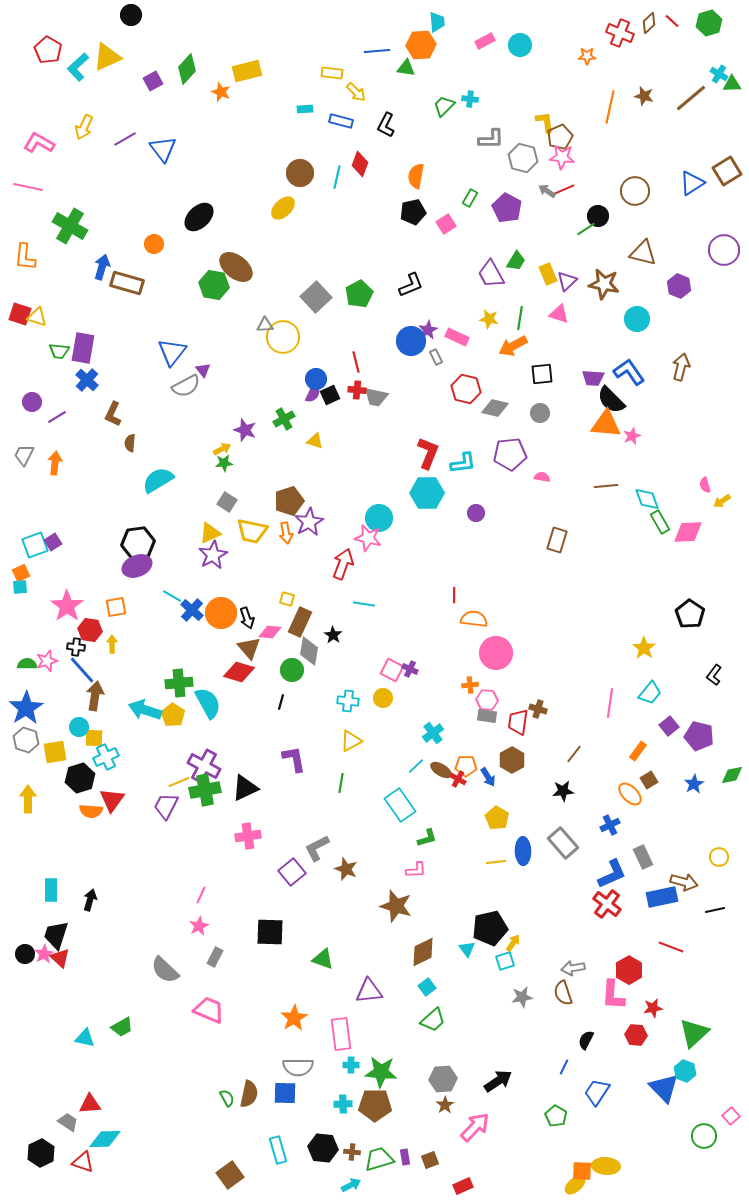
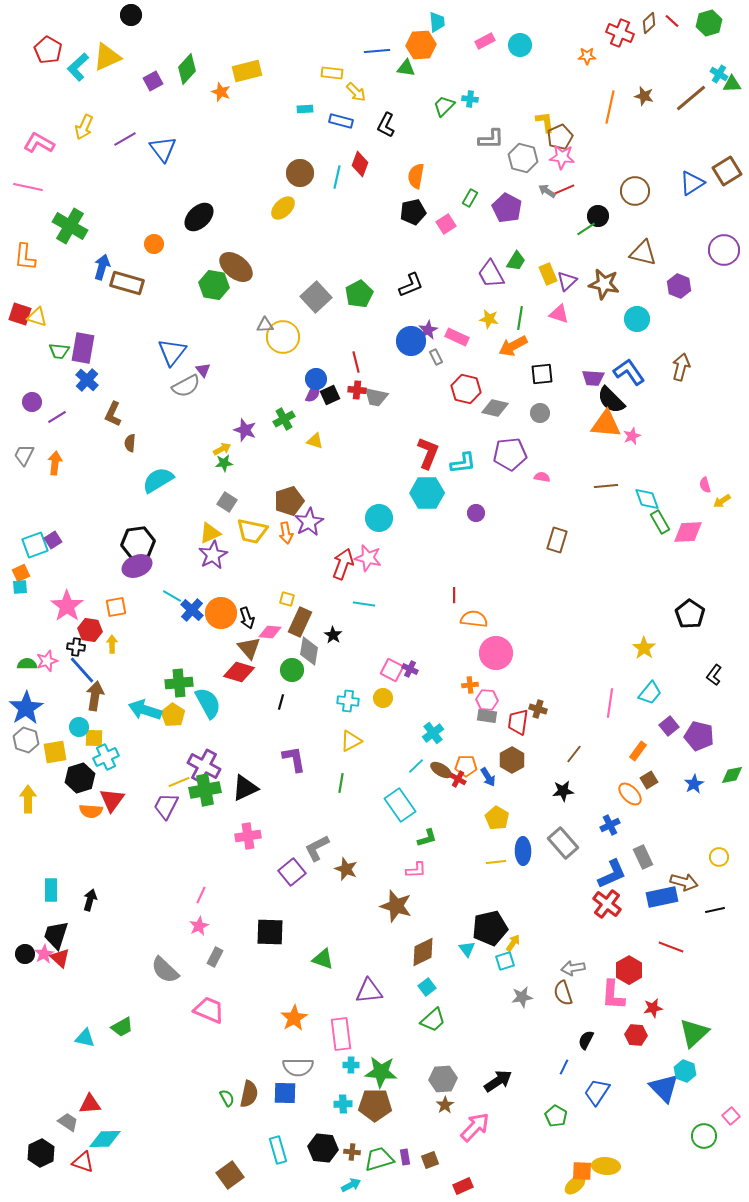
pink star at (368, 538): moved 20 px down
purple square at (53, 542): moved 2 px up
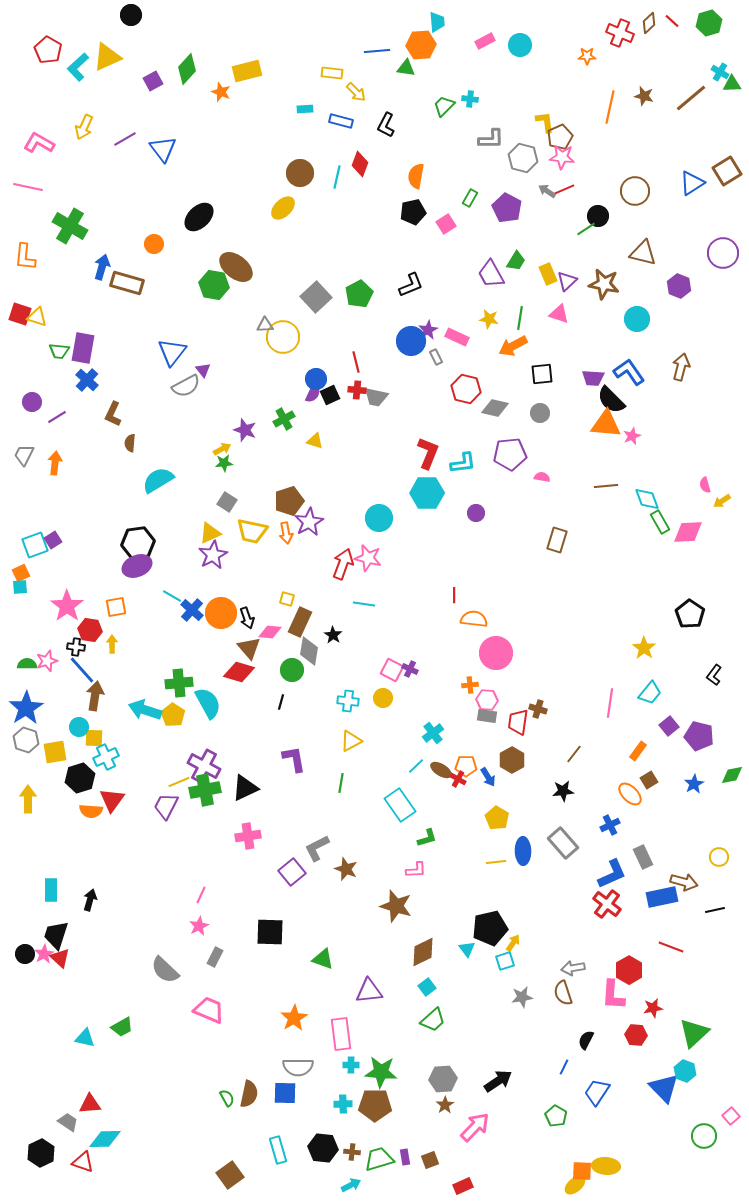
cyan cross at (719, 74): moved 1 px right, 2 px up
purple circle at (724, 250): moved 1 px left, 3 px down
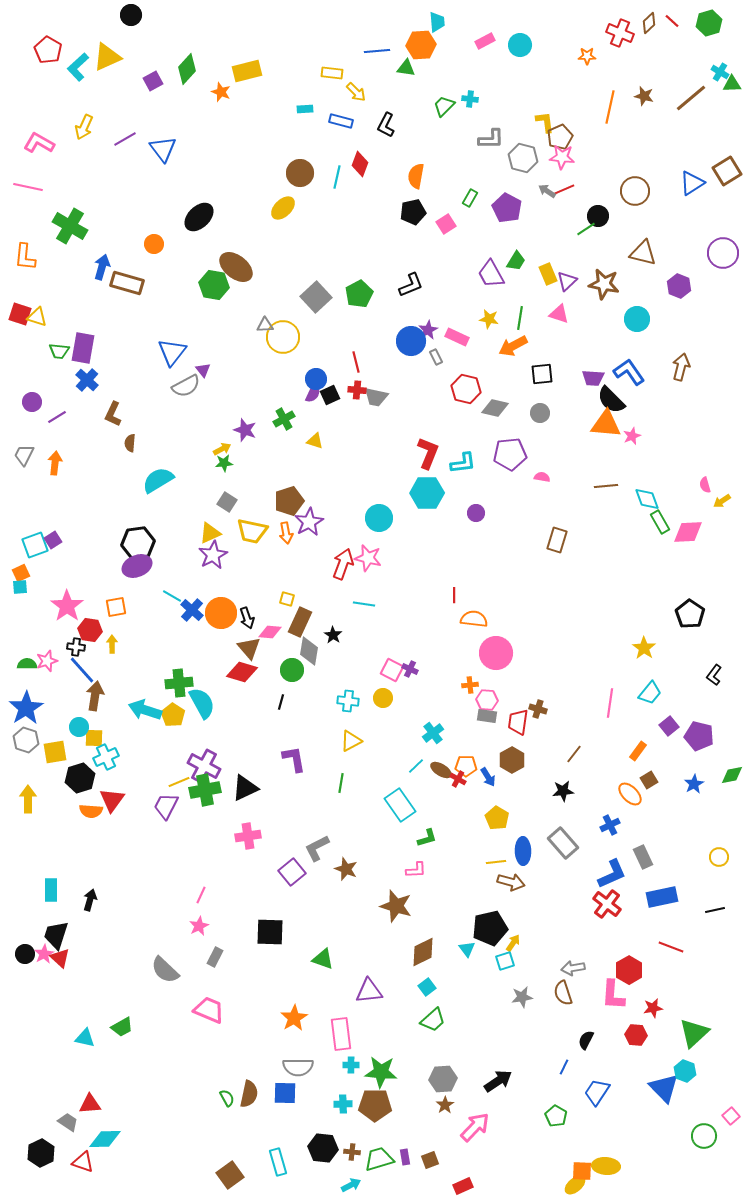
red diamond at (239, 672): moved 3 px right
cyan semicircle at (208, 703): moved 6 px left
brown arrow at (684, 882): moved 173 px left
cyan rectangle at (278, 1150): moved 12 px down
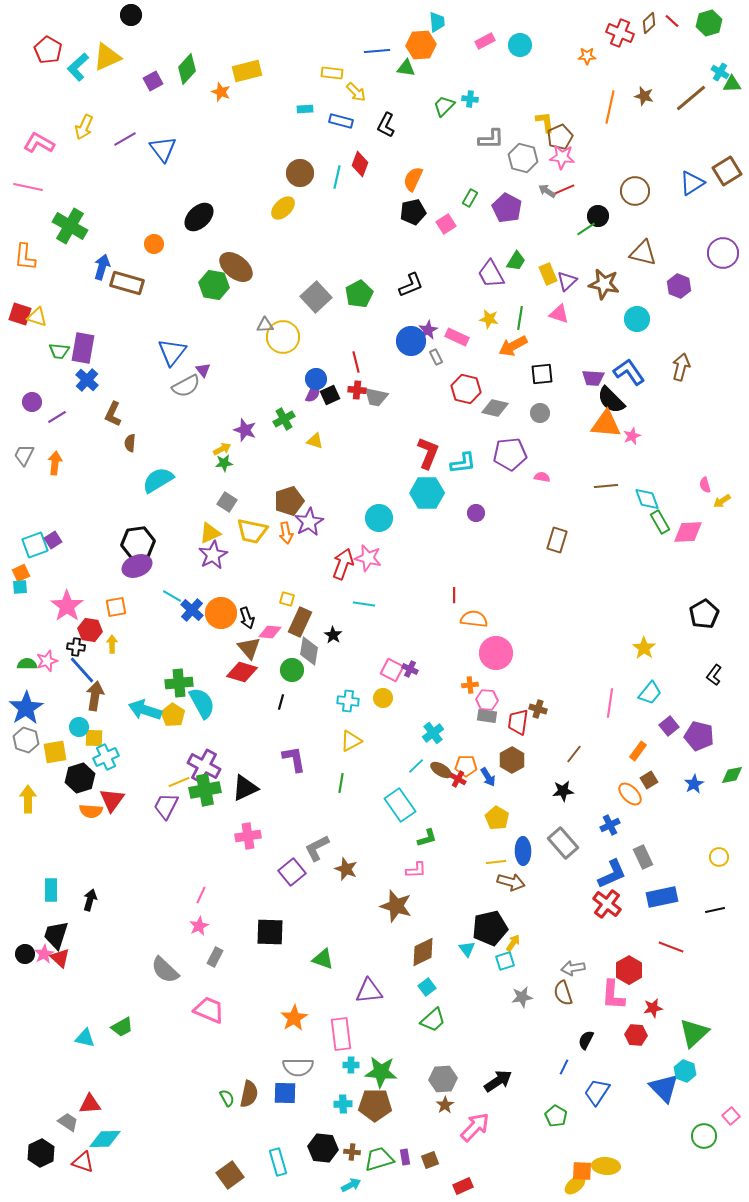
orange semicircle at (416, 176): moved 3 px left, 3 px down; rotated 15 degrees clockwise
black pentagon at (690, 614): moved 14 px right; rotated 8 degrees clockwise
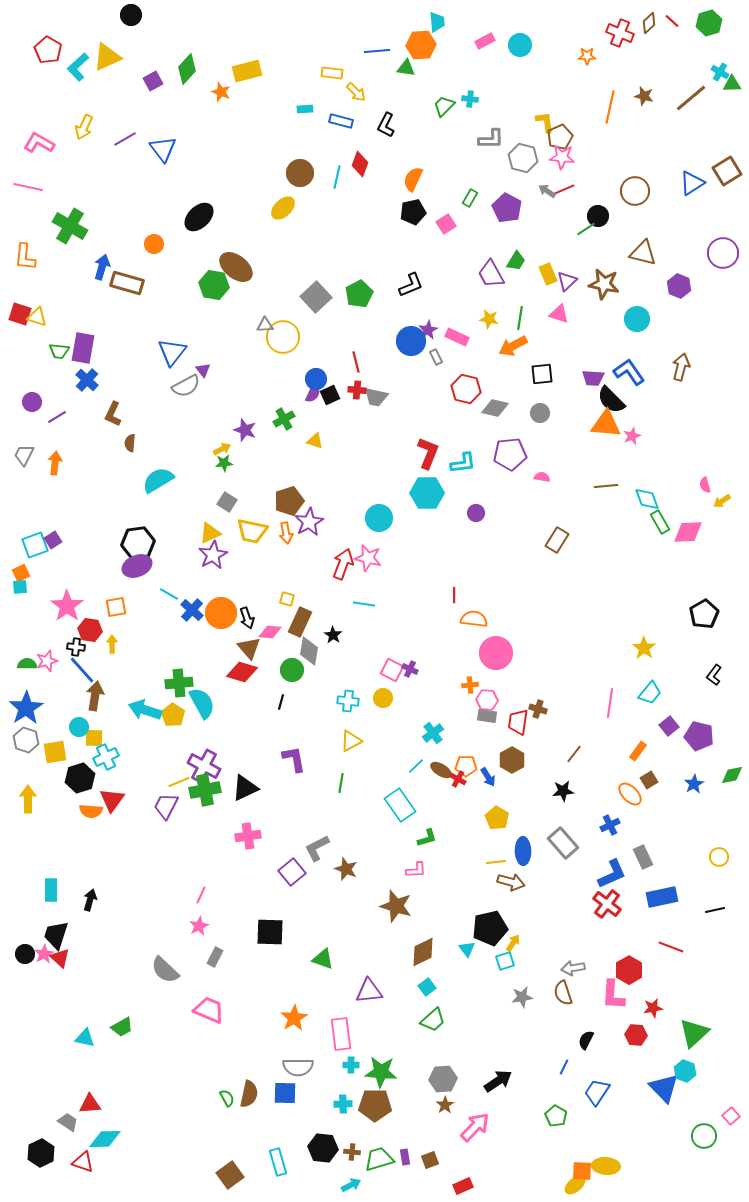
brown rectangle at (557, 540): rotated 15 degrees clockwise
cyan line at (172, 596): moved 3 px left, 2 px up
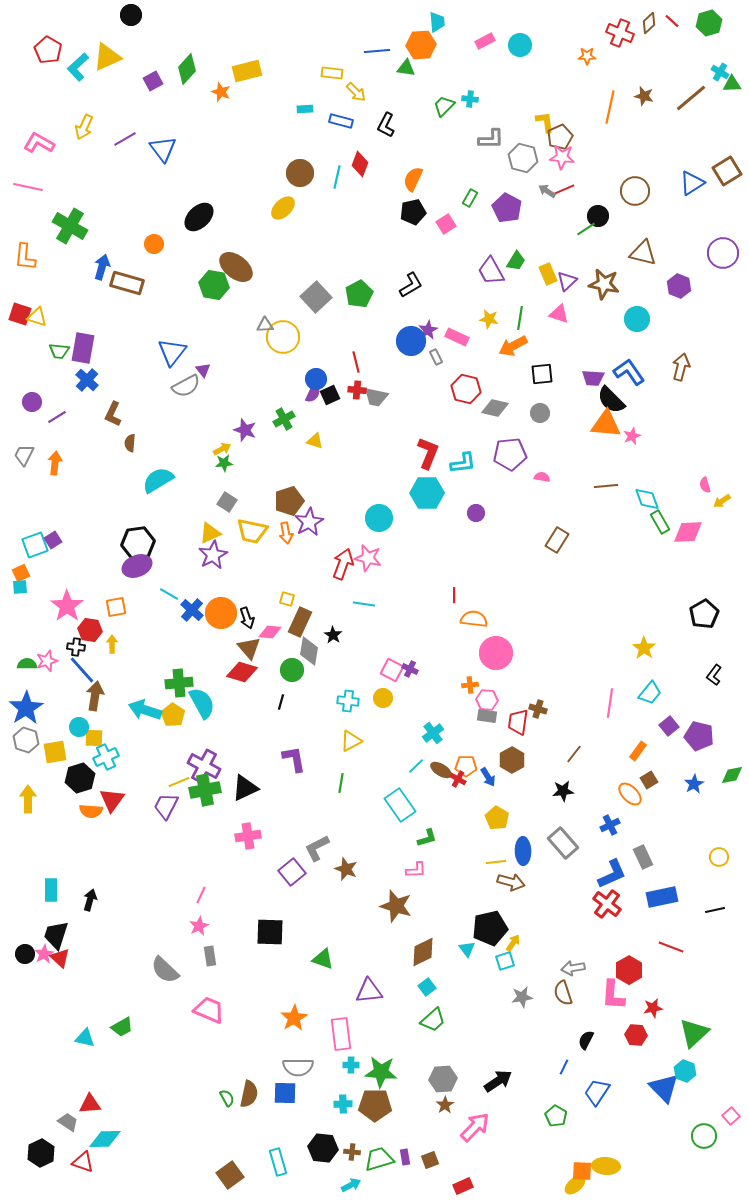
purple trapezoid at (491, 274): moved 3 px up
black L-shape at (411, 285): rotated 8 degrees counterclockwise
gray rectangle at (215, 957): moved 5 px left, 1 px up; rotated 36 degrees counterclockwise
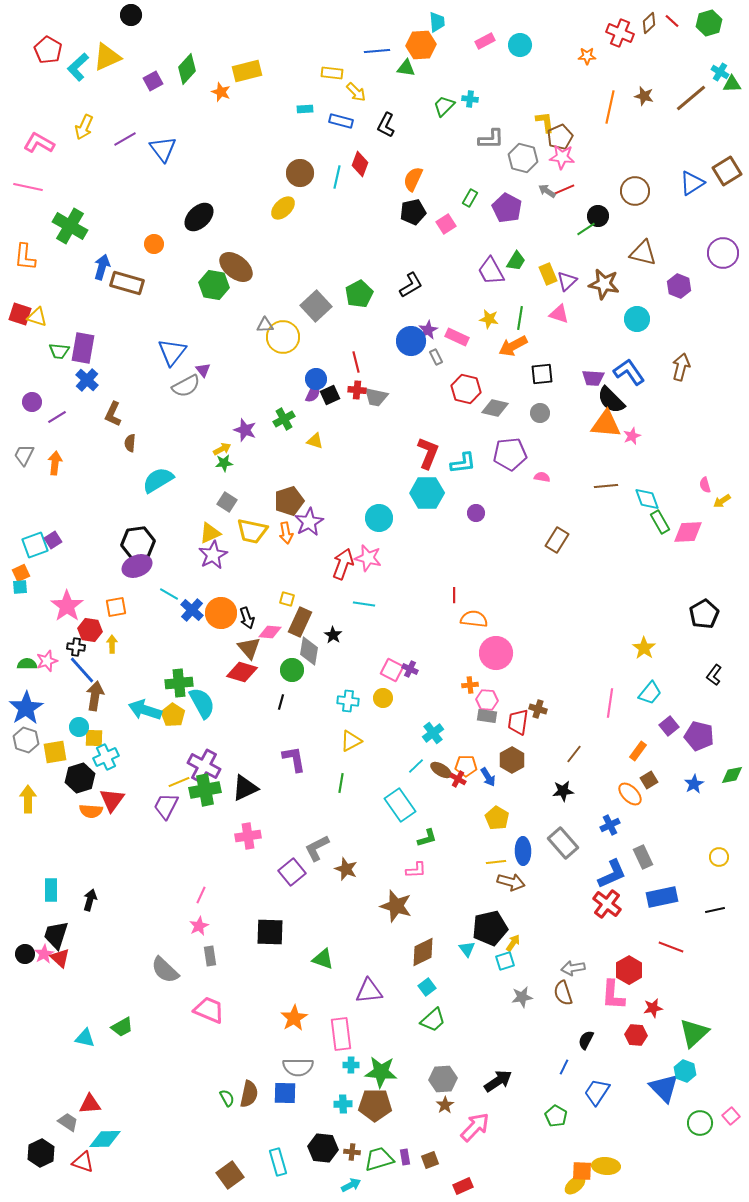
gray square at (316, 297): moved 9 px down
green circle at (704, 1136): moved 4 px left, 13 px up
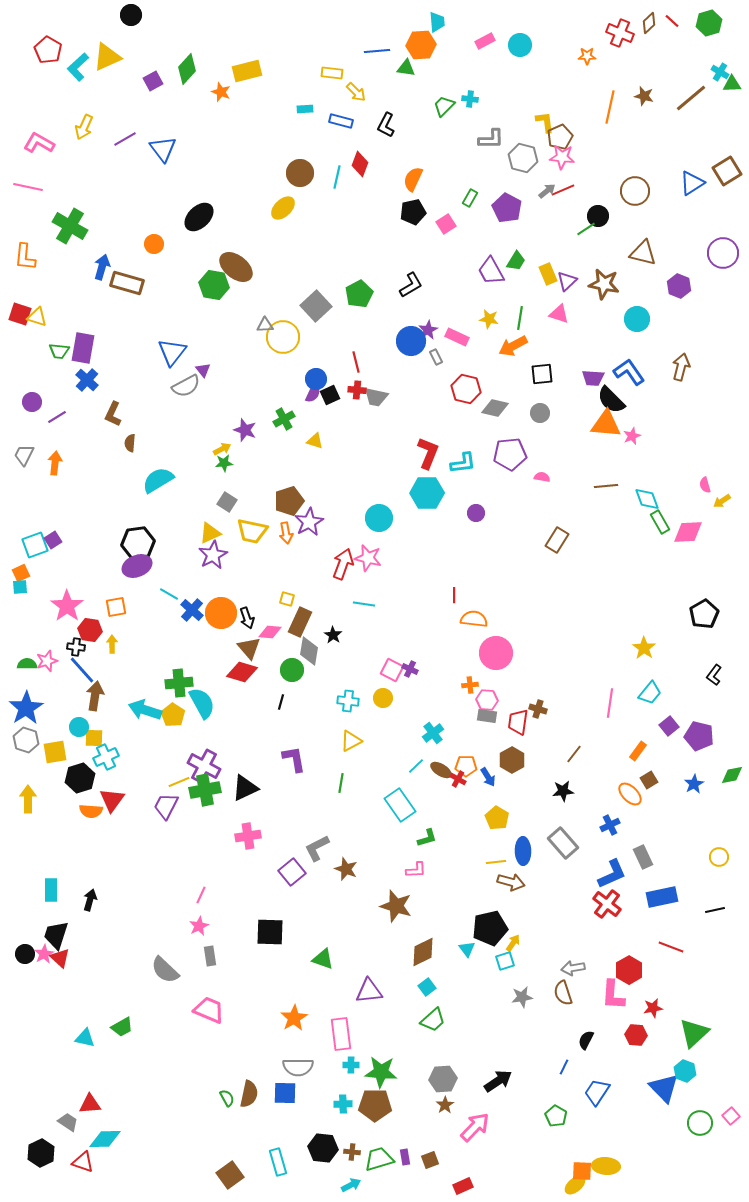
gray arrow at (547, 191): rotated 108 degrees clockwise
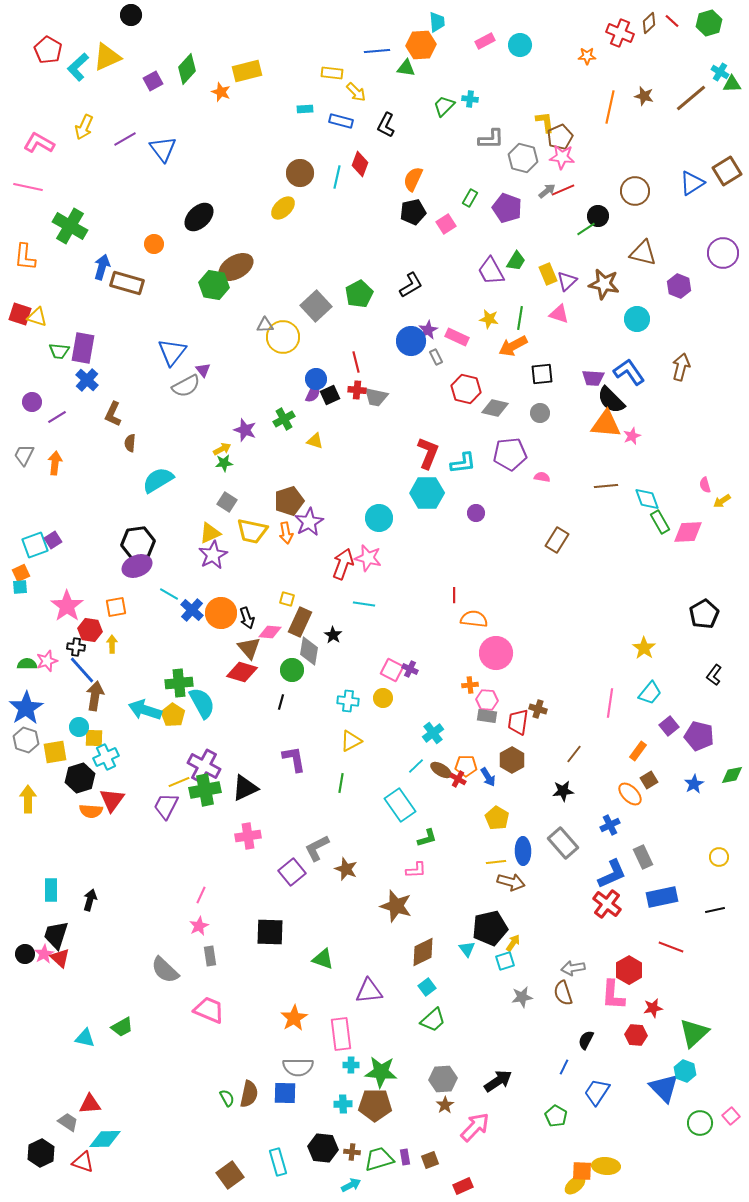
purple pentagon at (507, 208): rotated 8 degrees counterclockwise
brown ellipse at (236, 267): rotated 68 degrees counterclockwise
